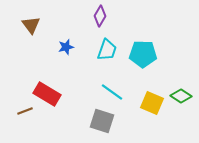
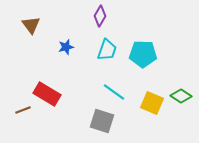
cyan line: moved 2 px right
brown line: moved 2 px left, 1 px up
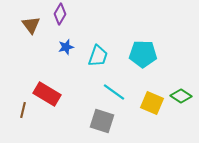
purple diamond: moved 40 px left, 2 px up
cyan trapezoid: moved 9 px left, 6 px down
brown line: rotated 56 degrees counterclockwise
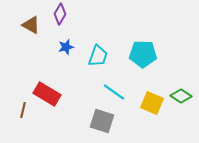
brown triangle: rotated 24 degrees counterclockwise
